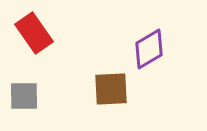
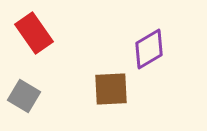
gray square: rotated 32 degrees clockwise
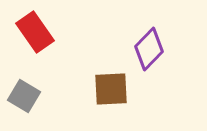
red rectangle: moved 1 px right, 1 px up
purple diamond: rotated 15 degrees counterclockwise
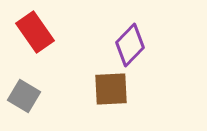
purple diamond: moved 19 px left, 4 px up
